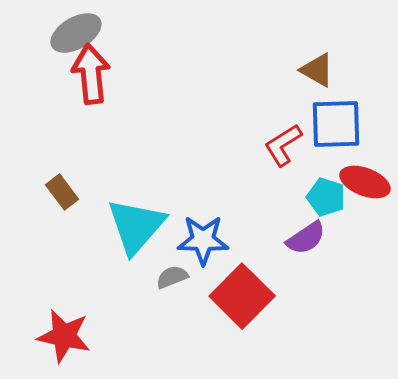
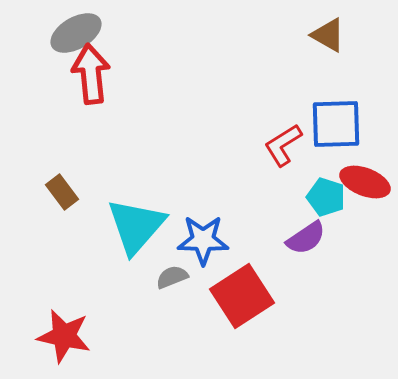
brown triangle: moved 11 px right, 35 px up
red square: rotated 12 degrees clockwise
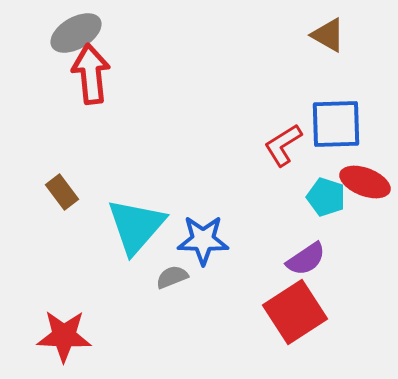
purple semicircle: moved 21 px down
red square: moved 53 px right, 16 px down
red star: rotated 10 degrees counterclockwise
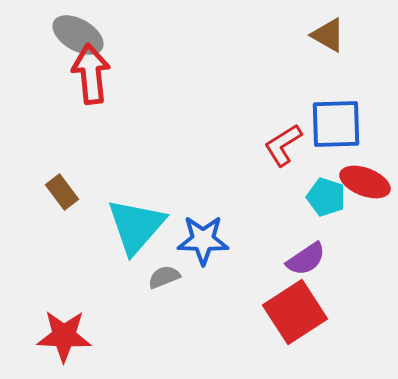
gray ellipse: moved 2 px right, 2 px down; rotated 60 degrees clockwise
gray semicircle: moved 8 px left
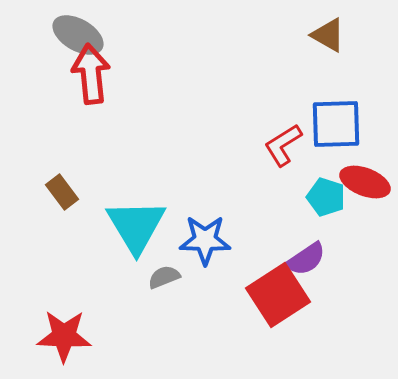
cyan triangle: rotated 12 degrees counterclockwise
blue star: moved 2 px right
red square: moved 17 px left, 17 px up
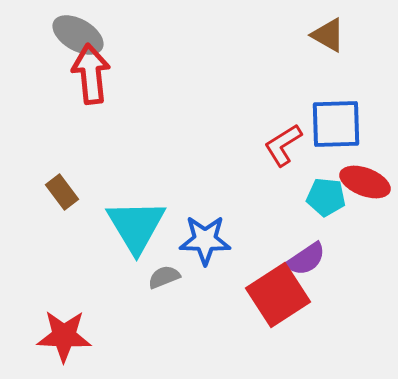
cyan pentagon: rotated 12 degrees counterclockwise
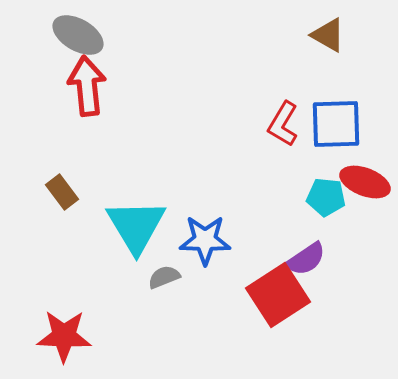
red arrow: moved 4 px left, 12 px down
red L-shape: moved 21 px up; rotated 27 degrees counterclockwise
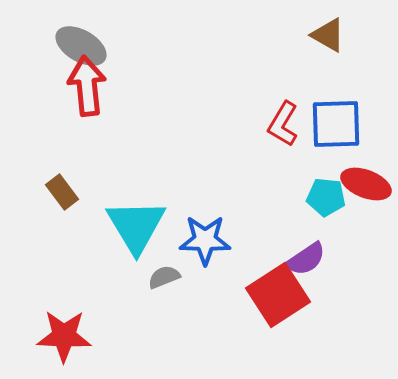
gray ellipse: moved 3 px right, 11 px down
red ellipse: moved 1 px right, 2 px down
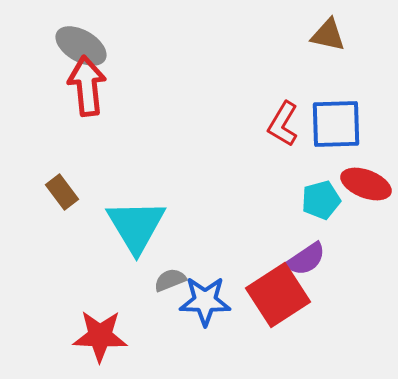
brown triangle: rotated 18 degrees counterclockwise
cyan pentagon: moved 5 px left, 3 px down; rotated 21 degrees counterclockwise
blue star: moved 61 px down
gray semicircle: moved 6 px right, 3 px down
red star: moved 36 px right
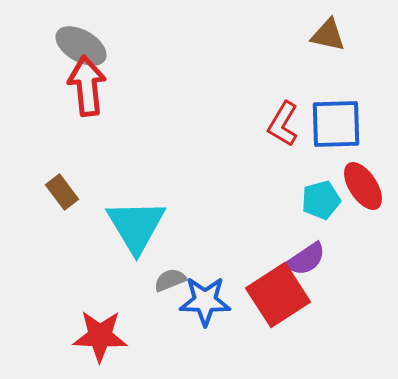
red ellipse: moved 3 px left, 2 px down; rotated 36 degrees clockwise
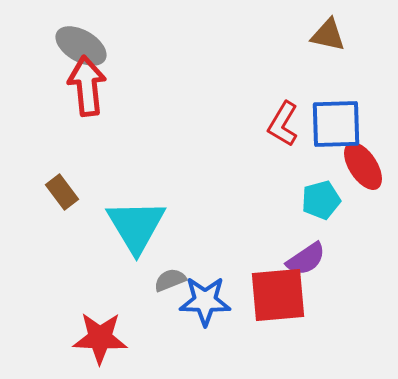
red ellipse: moved 20 px up
red square: rotated 28 degrees clockwise
red star: moved 2 px down
